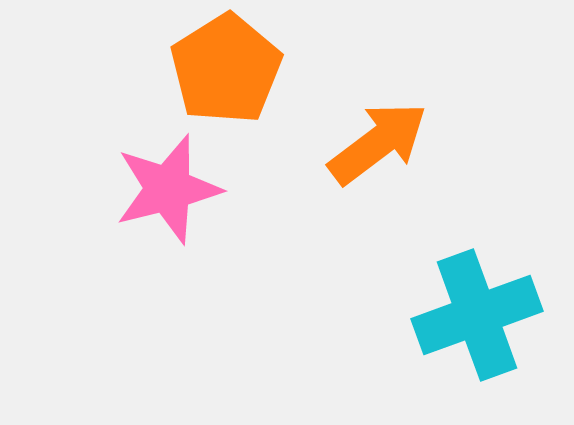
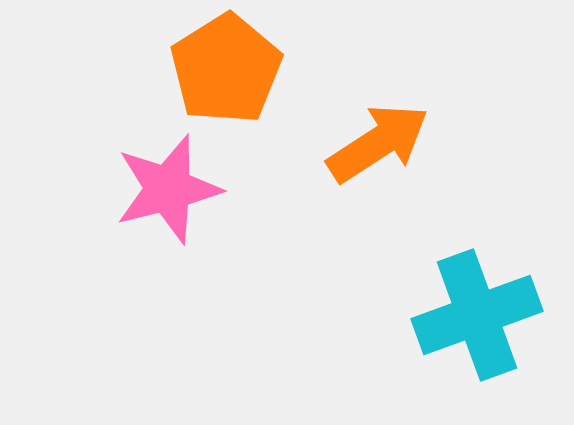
orange arrow: rotated 4 degrees clockwise
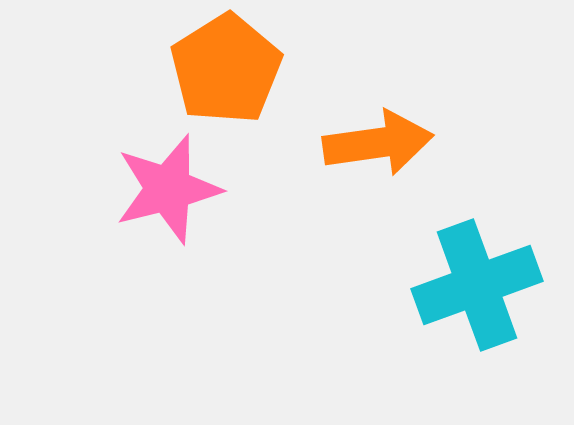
orange arrow: rotated 25 degrees clockwise
cyan cross: moved 30 px up
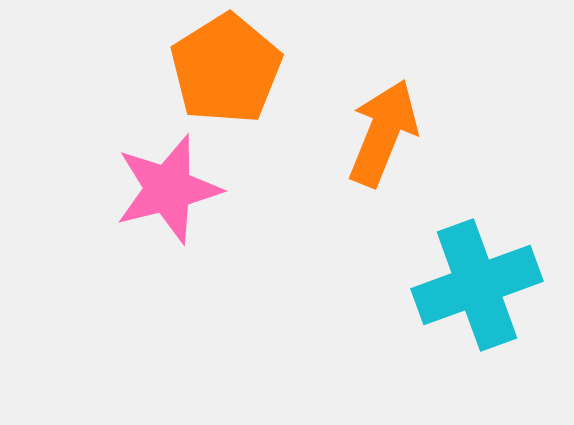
orange arrow: moved 5 px right, 10 px up; rotated 60 degrees counterclockwise
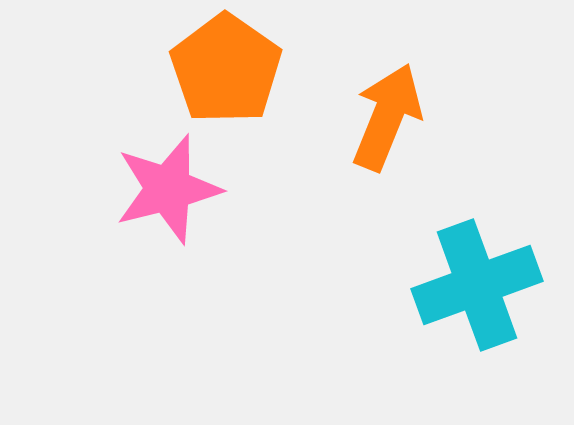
orange pentagon: rotated 5 degrees counterclockwise
orange arrow: moved 4 px right, 16 px up
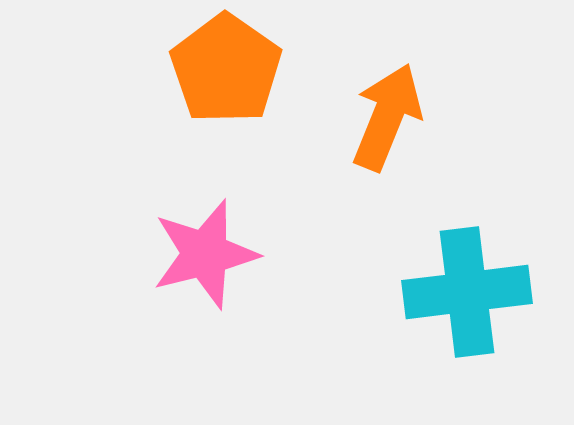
pink star: moved 37 px right, 65 px down
cyan cross: moved 10 px left, 7 px down; rotated 13 degrees clockwise
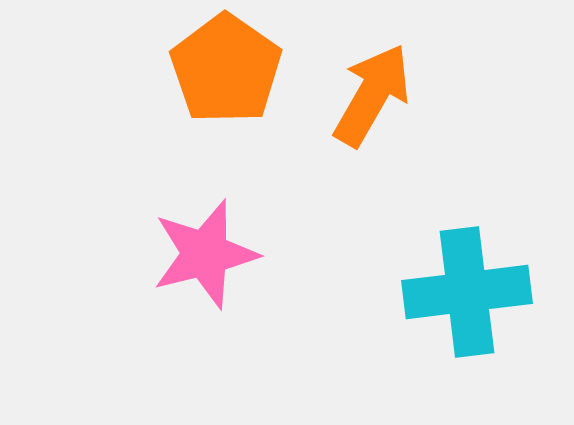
orange arrow: moved 15 px left, 22 px up; rotated 8 degrees clockwise
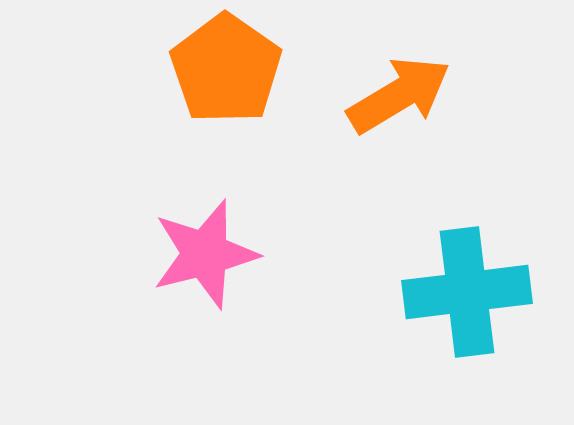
orange arrow: moved 27 px right; rotated 29 degrees clockwise
